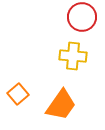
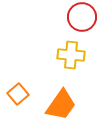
yellow cross: moved 2 px left, 1 px up
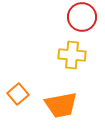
yellow cross: moved 1 px right
orange trapezoid: rotated 44 degrees clockwise
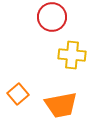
red circle: moved 30 px left
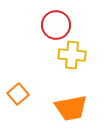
red circle: moved 4 px right, 8 px down
orange trapezoid: moved 10 px right, 3 px down
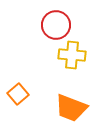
orange trapezoid: rotated 32 degrees clockwise
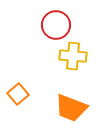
yellow cross: moved 1 px right, 1 px down
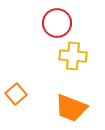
red circle: moved 1 px right, 2 px up
orange square: moved 2 px left
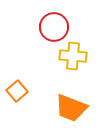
red circle: moved 3 px left, 4 px down
orange square: moved 1 px right, 3 px up
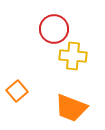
red circle: moved 2 px down
